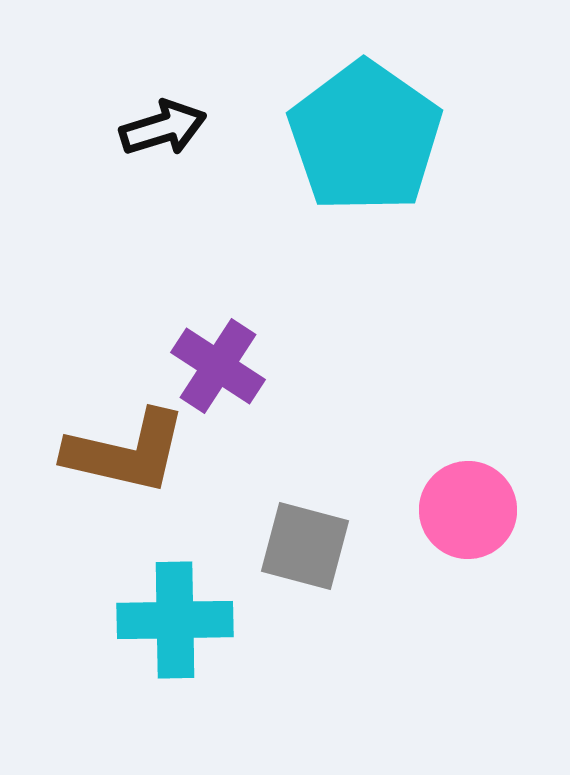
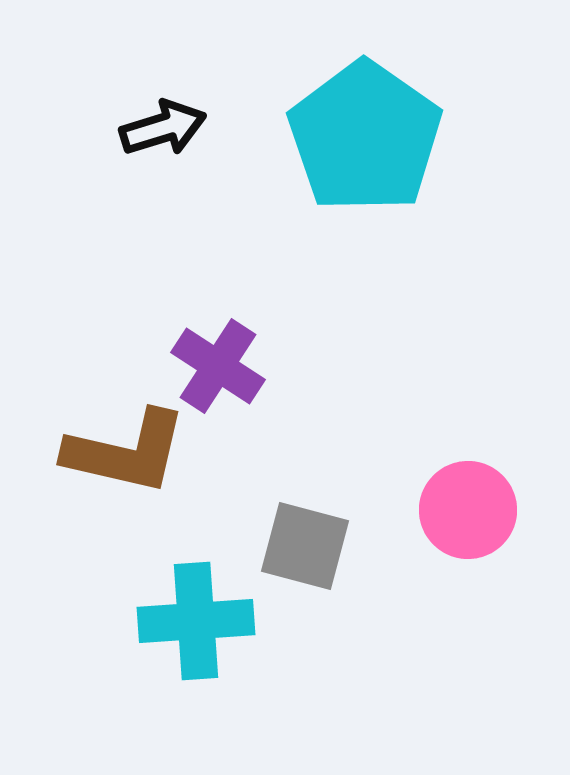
cyan cross: moved 21 px right, 1 px down; rotated 3 degrees counterclockwise
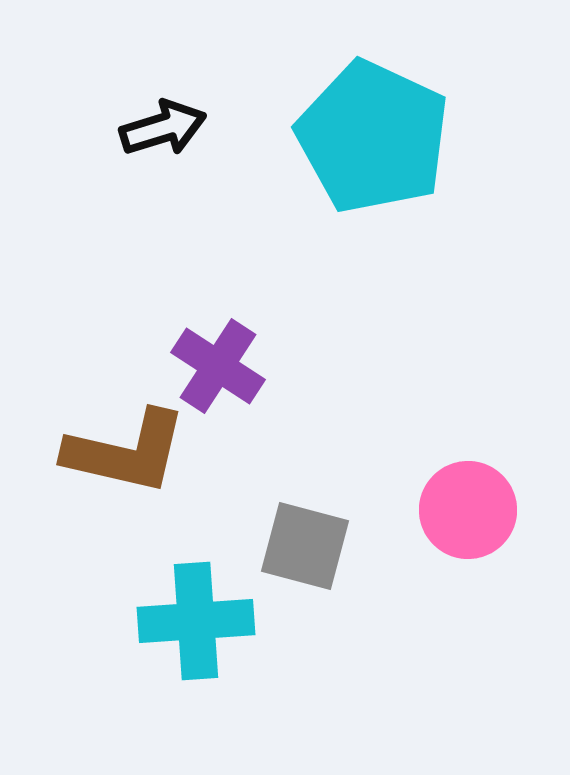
cyan pentagon: moved 8 px right; rotated 10 degrees counterclockwise
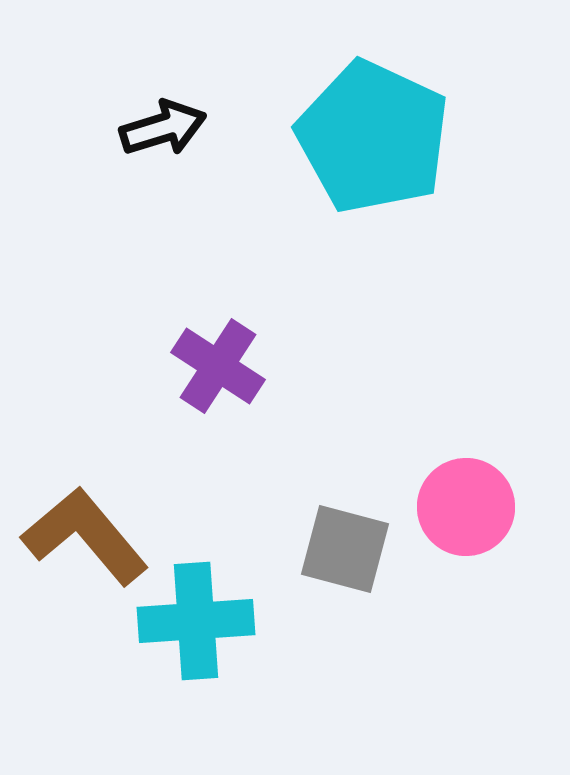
brown L-shape: moved 41 px left, 84 px down; rotated 143 degrees counterclockwise
pink circle: moved 2 px left, 3 px up
gray square: moved 40 px right, 3 px down
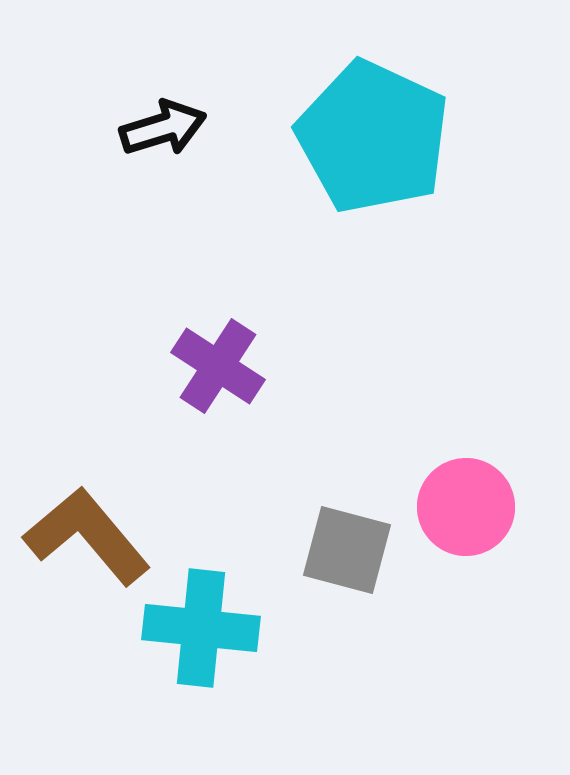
brown L-shape: moved 2 px right
gray square: moved 2 px right, 1 px down
cyan cross: moved 5 px right, 7 px down; rotated 10 degrees clockwise
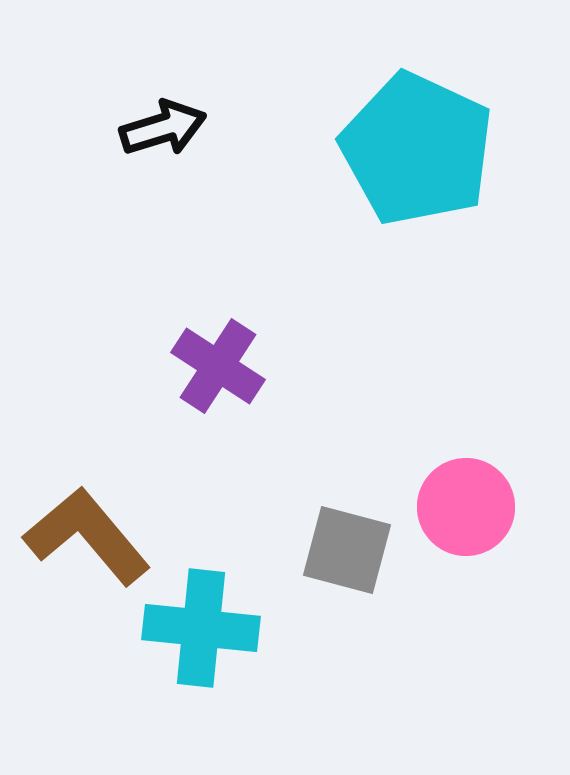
cyan pentagon: moved 44 px right, 12 px down
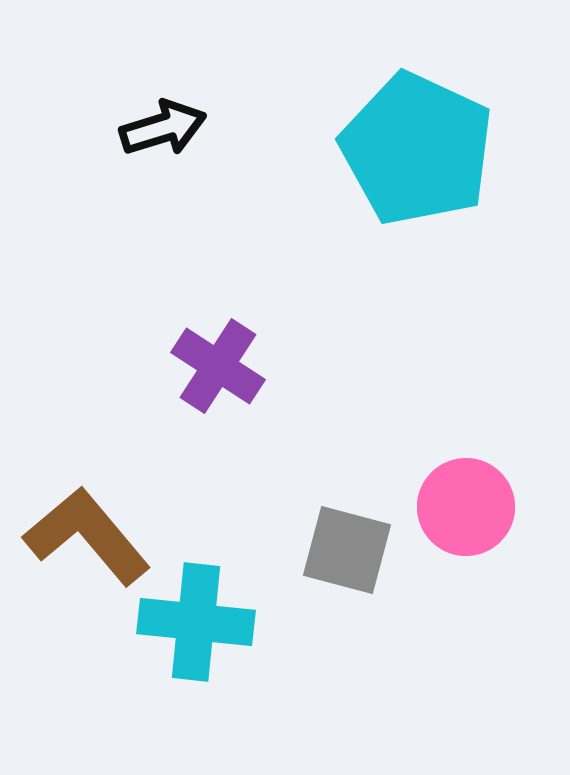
cyan cross: moved 5 px left, 6 px up
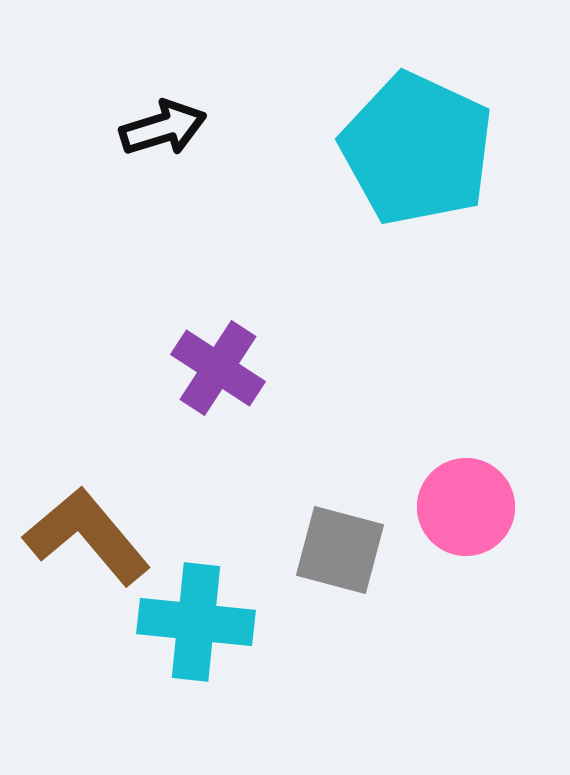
purple cross: moved 2 px down
gray square: moved 7 px left
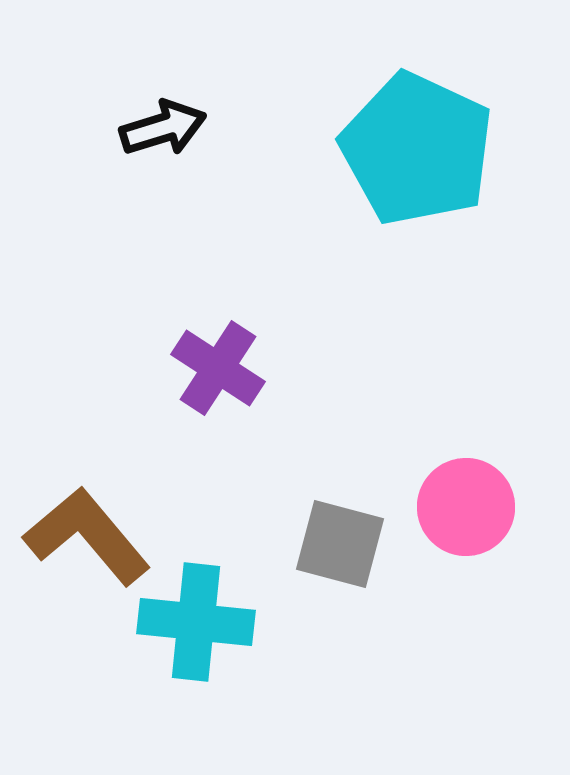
gray square: moved 6 px up
